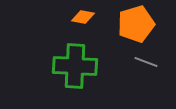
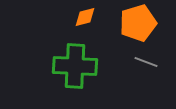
orange diamond: moved 2 px right; rotated 25 degrees counterclockwise
orange pentagon: moved 2 px right, 1 px up
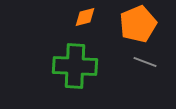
orange pentagon: moved 1 px down; rotated 6 degrees counterclockwise
gray line: moved 1 px left
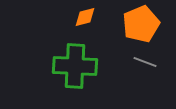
orange pentagon: moved 3 px right
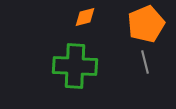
orange pentagon: moved 5 px right
gray line: rotated 55 degrees clockwise
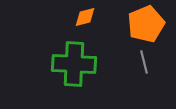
gray line: moved 1 px left
green cross: moved 1 px left, 2 px up
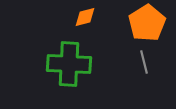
orange pentagon: moved 1 px right, 1 px up; rotated 9 degrees counterclockwise
green cross: moved 5 px left
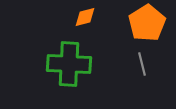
gray line: moved 2 px left, 2 px down
